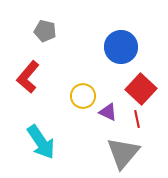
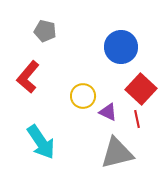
gray triangle: moved 6 px left; rotated 36 degrees clockwise
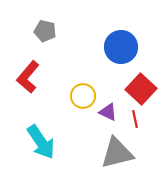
red line: moved 2 px left
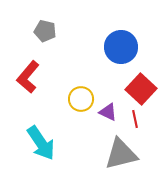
yellow circle: moved 2 px left, 3 px down
cyan arrow: moved 1 px down
gray triangle: moved 4 px right, 1 px down
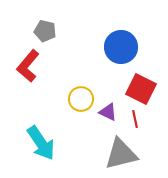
red L-shape: moved 11 px up
red square: rotated 16 degrees counterclockwise
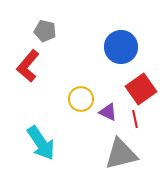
red square: rotated 28 degrees clockwise
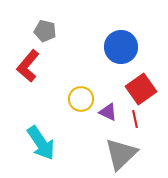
gray triangle: rotated 30 degrees counterclockwise
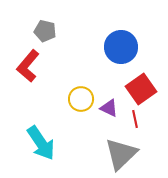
purple triangle: moved 1 px right, 4 px up
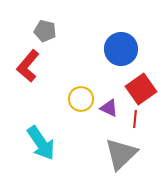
blue circle: moved 2 px down
red line: rotated 18 degrees clockwise
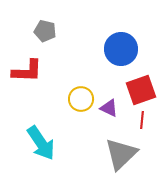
red L-shape: moved 1 px left, 5 px down; rotated 128 degrees counterclockwise
red square: moved 1 px down; rotated 16 degrees clockwise
red line: moved 7 px right, 1 px down
